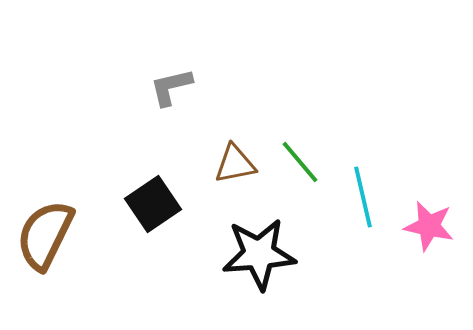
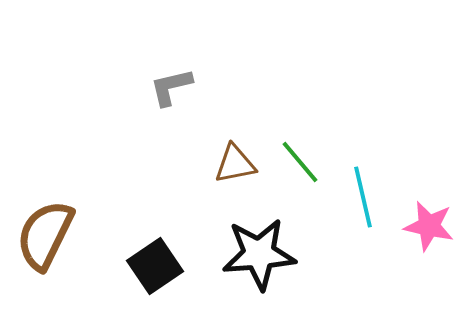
black square: moved 2 px right, 62 px down
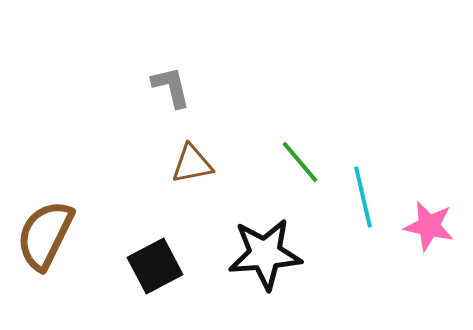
gray L-shape: rotated 90 degrees clockwise
brown triangle: moved 43 px left
black star: moved 6 px right
black square: rotated 6 degrees clockwise
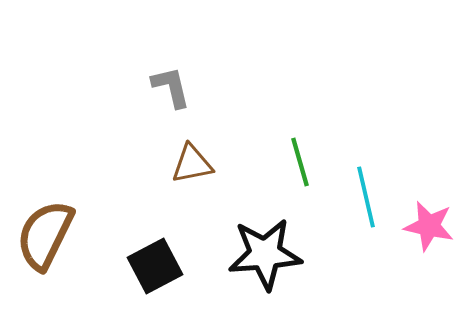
green line: rotated 24 degrees clockwise
cyan line: moved 3 px right
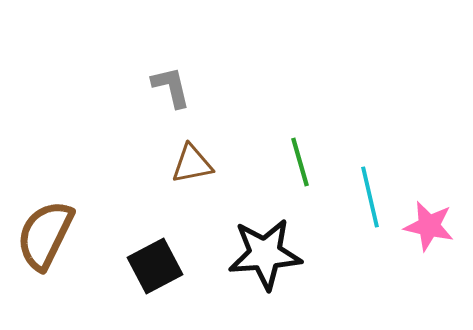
cyan line: moved 4 px right
